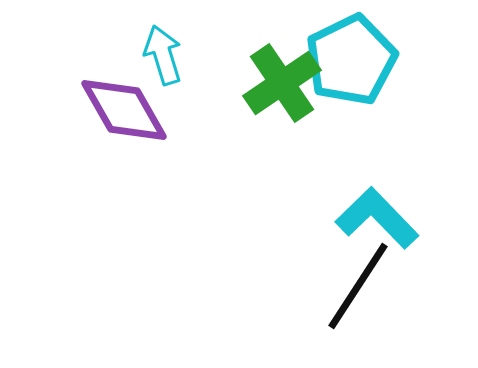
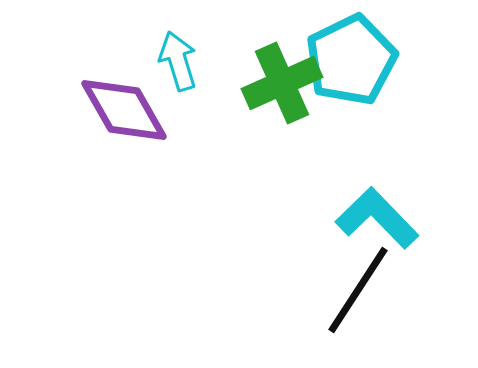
cyan arrow: moved 15 px right, 6 px down
green cross: rotated 10 degrees clockwise
black line: moved 4 px down
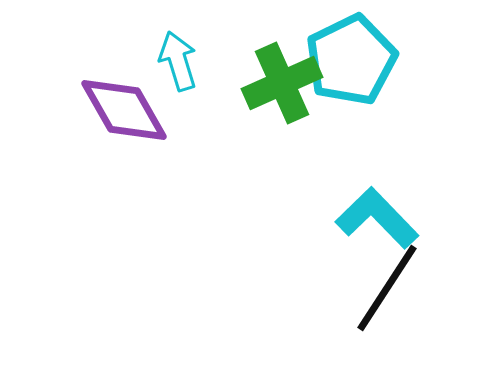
black line: moved 29 px right, 2 px up
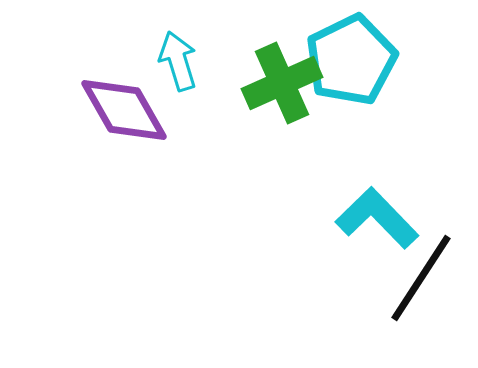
black line: moved 34 px right, 10 px up
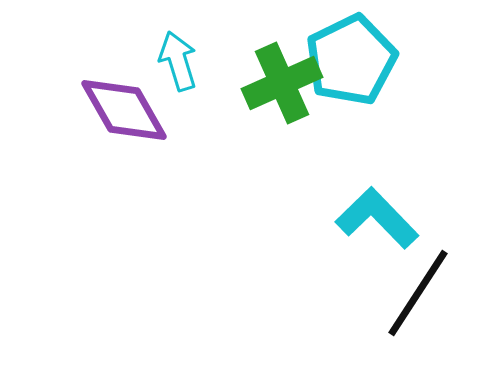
black line: moved 3 px left, 15 px down
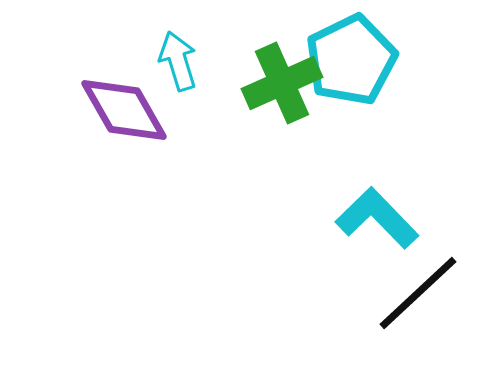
black line: rotated 14 degrees clockwise
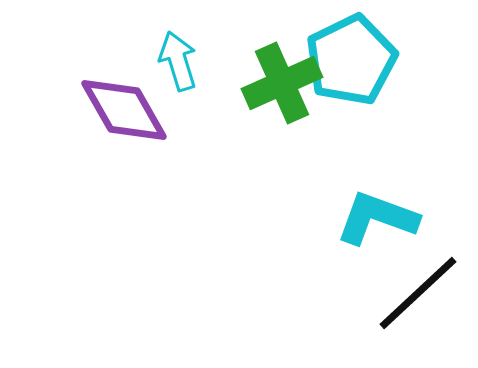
cyan L-shape: rotated 26 degrees counterclockwise
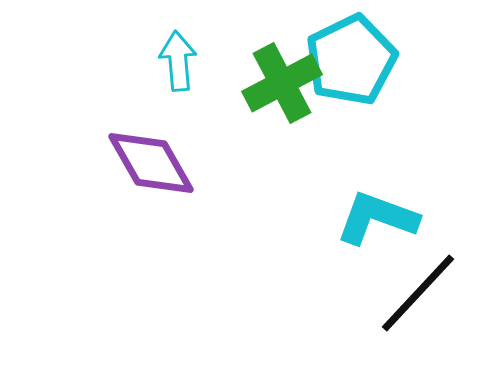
cyan arrow: rotated 12 degrees clockwise
green cross: rotated 4 degrees counterclockwise
purple diamond: moved 27 px right, 53 px down
black line: rotated 4 degrees counterclockwise
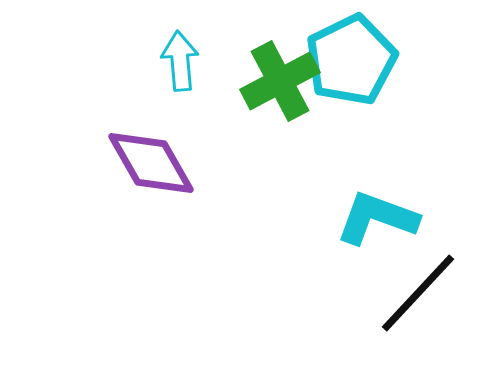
cyan arrow: moved 2 px right
green cross: moved 2 px left, 2 px up
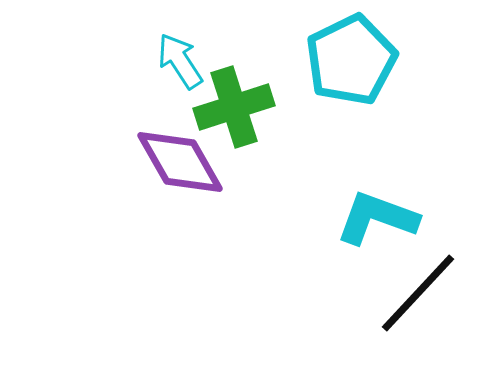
cyan arrow: rotated 28 degrees counterclockwise
green cross: moved 46 px left, 26 px down; rotated 10 degrees clockwise
purple diamond: moved 29 px right, 1 px up
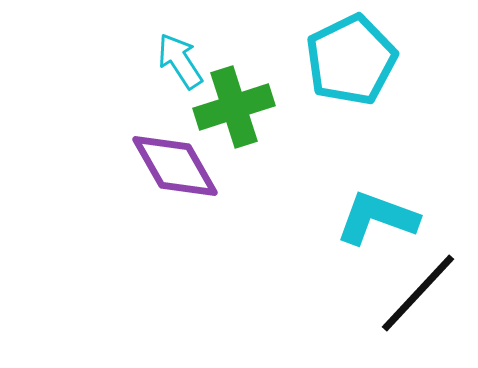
purple diamond: moved 5 px left, 4 px down
